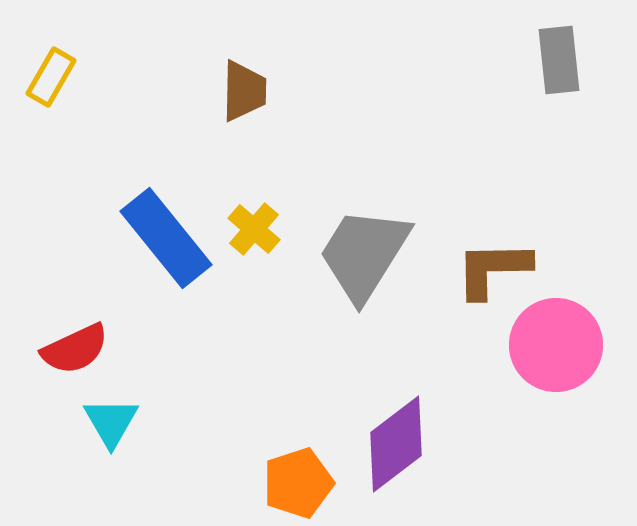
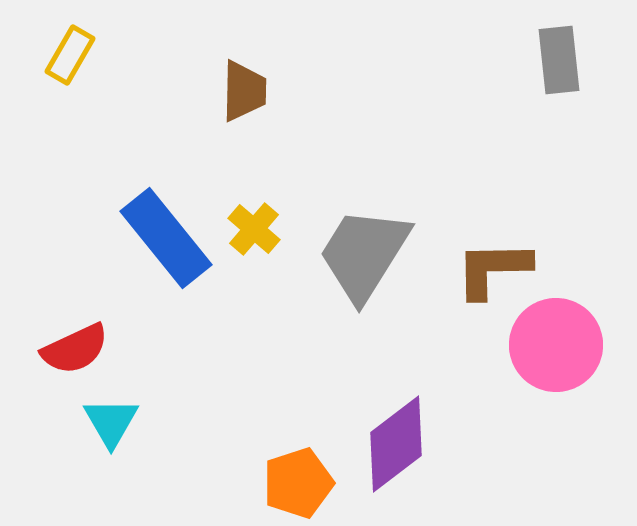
yellow rectangle: moved 19 px right, 22 px up
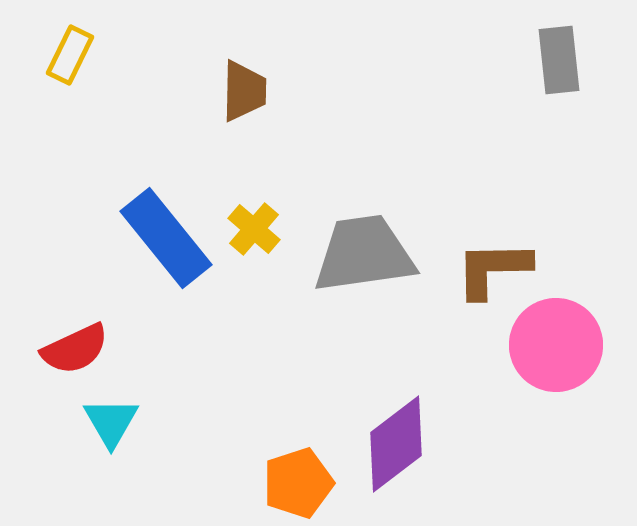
yellow rectangle: rotated 4 degrees counterclockwise
gray trapezoid: rotated 50 degrees clockwise
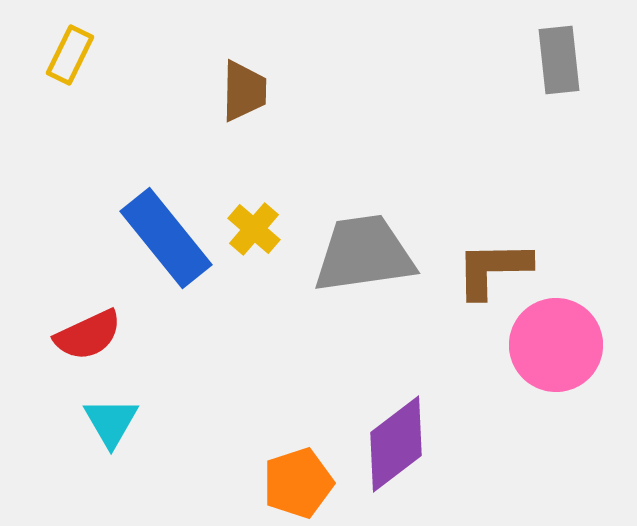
red semicircle: moved 13 px right, 14 px up
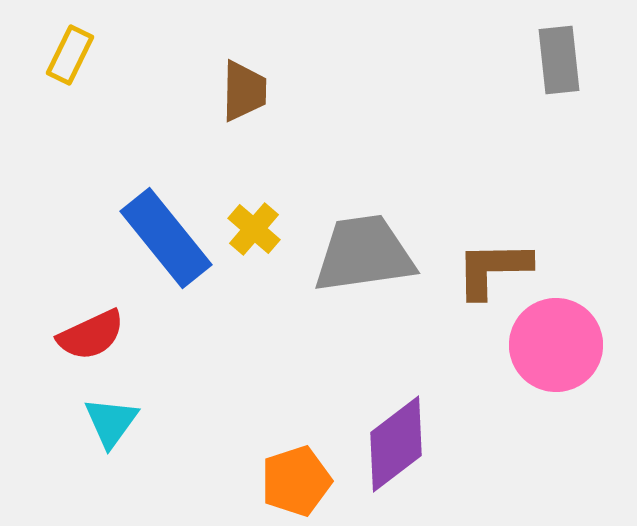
red semicircle: moved 3 px right
cyan triangle: rotated 6 degrees clockwise
orange pentagon: moved 2 px left, 2 px up
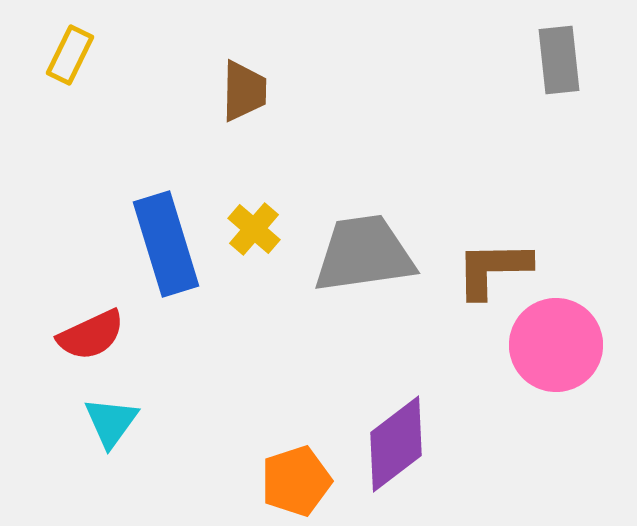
blue rectangle: moved 6 px down; rotated 22 degrees clockwise
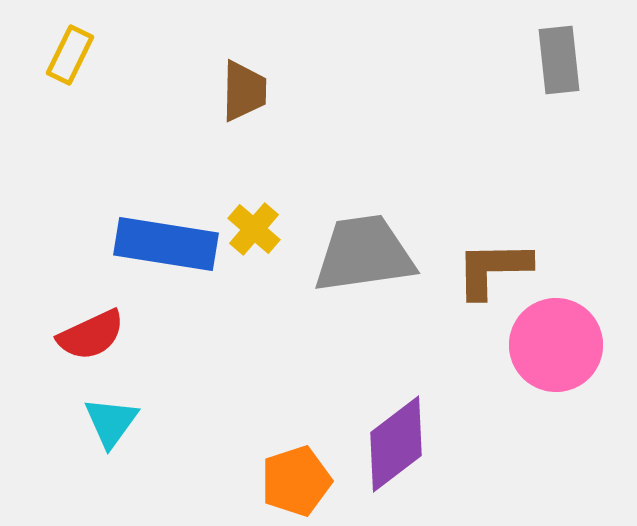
blue rectangle: rotated 64 degrees counterclockwise
